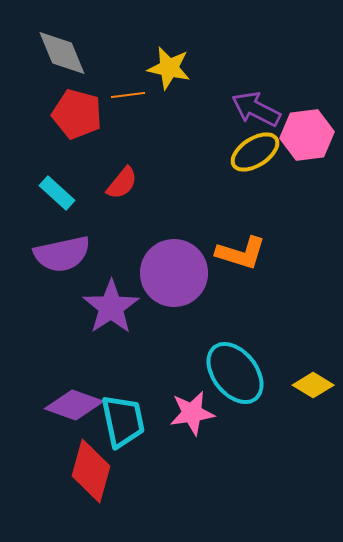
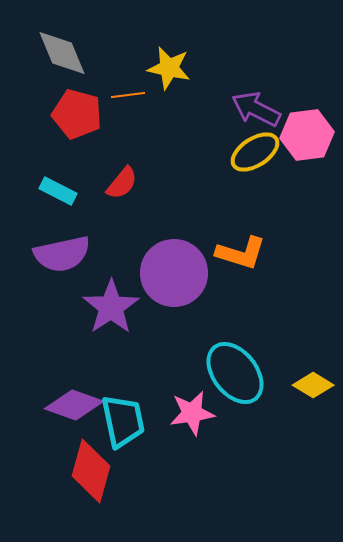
cyan rectangle: moved 1 px right, 2 px up; rotated 15 degrees counterclockwise
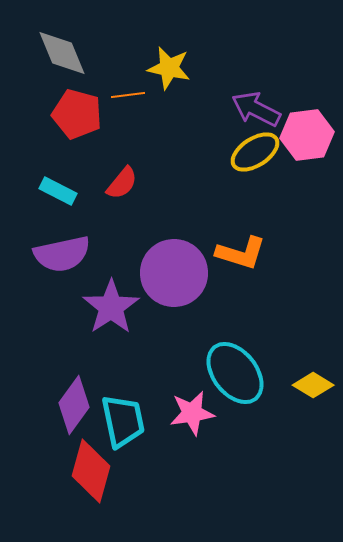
purple diamond: rotated 74 degrees counterclockwise
